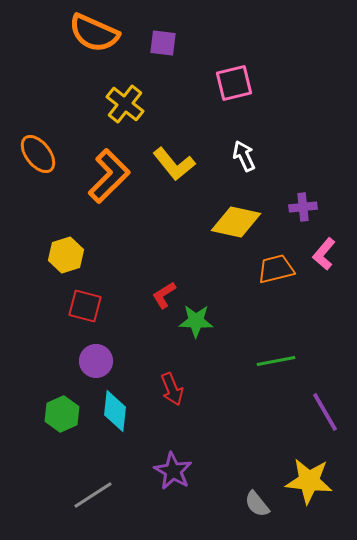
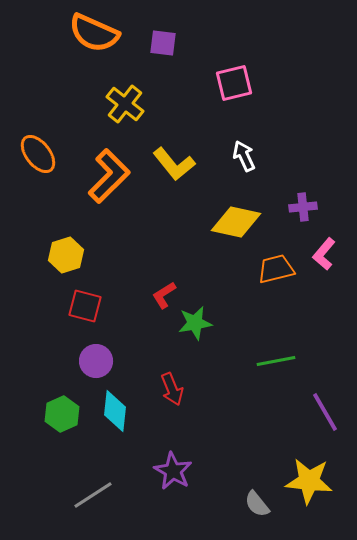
green star: moved 1 px left, 2 px down; rotated 12 degrees counterclockwise
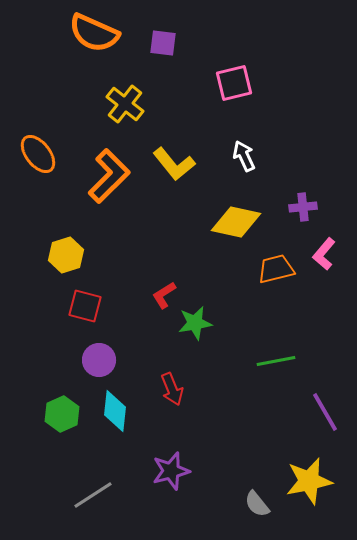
purple circle: moved 3 px right, 1 px up
purple star: moved 2 px left; rotated 27 degrees clockwise
yellow star: rotated 18 degrees counterclockwise
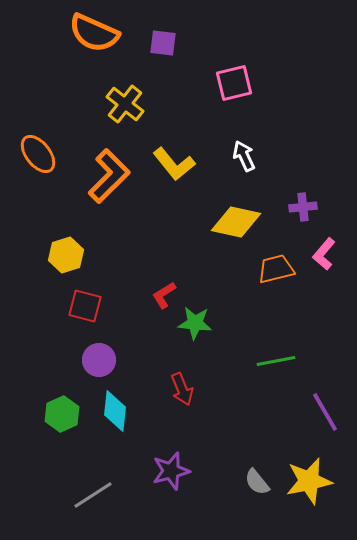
green star: rotated 16 degrees clockwise
red arrow: moved 10 px right
gray semicircle: moved 22 px up
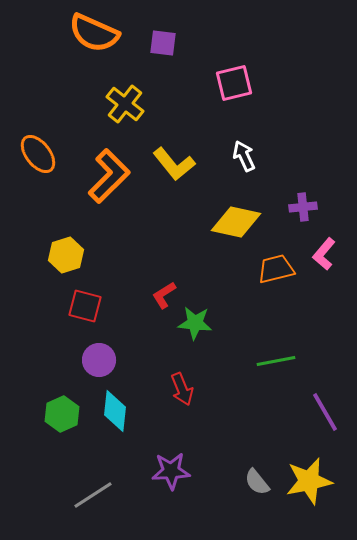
purple star: rotated 12 degrees clockwise
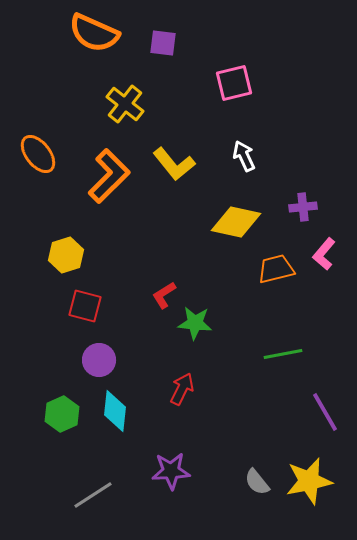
green line: moved 7 px right, 7 px up
red arrow: rotated 132 degrees counterclockwise
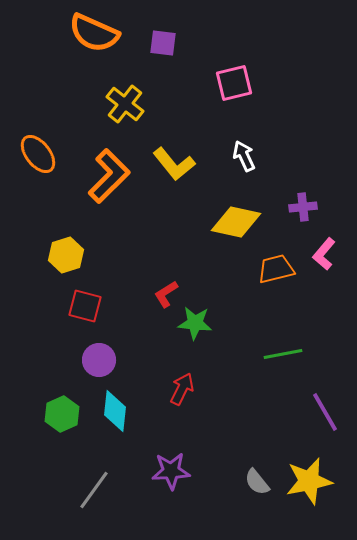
red L-shape: moved 2 px right, 1 px up
gray line: moved 1 px right, 5 px up; rotated 21 degrees counterclockwise
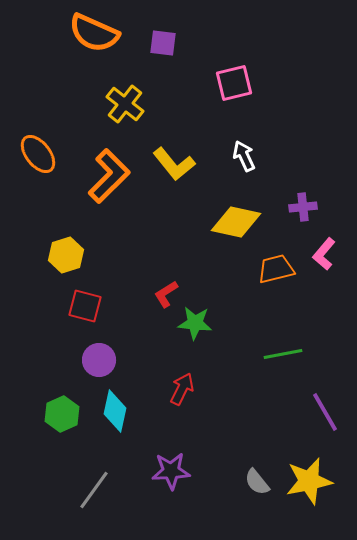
cyan diamond: rotated 6 degrees clockwise
